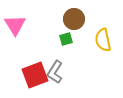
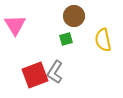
brown circle: moved 3 px up
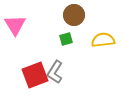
brown circle: moved 1 px up
yellow semicircle: rotated 95 degrees clockwise
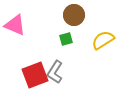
pink triangle: rotated 35 degrees counterclockwise
yellow semicircle: rotated 25 degrees counterclockwise
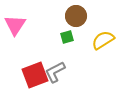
brown circle: moved 2 px right, 1 px down
pink triangle: rotated 40 degrees clockwise
green square: moved 1 px right, 2 px up
gray L-shape: rotated 30 degrees clockwise
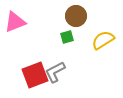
pink triangle: moved 3 px up; rotated 35 degrees clockwise
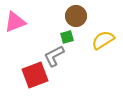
gray L-shape: moved 1 px left, 16 px up
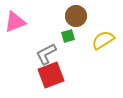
green square: moved 1 px right, 1 px up
gray L-shape: moved 8 px left, 2 px up
red square: moved 16 px right
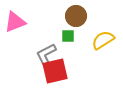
green square: rotated 16 degrees clockwise
red square: moved 4 px right, 4 px up; rotated 8 degrees clockwise
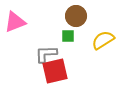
gray L-shape: rotated 25 degrees clockwise
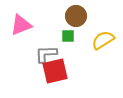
pink triangle: moved 6 px right, 3 px down
